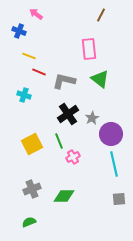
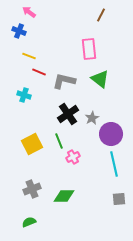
pink arrow: moved 7 px left, 2 px up
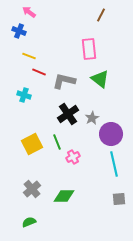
green line: moved 2 px left, 1 px down
gray cross: rotated 18 degrees counterclockwise
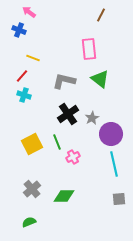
blue cross: moved 1 px up
yellow line: moved 4 px right, 2 px down
red line: moved 17 px left, 4 px down; rotated 72 degrees counterclockwise
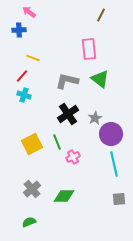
blue cross: rotated 24 degrees counterclockwise
gray L-shape: moved 3 px right
gray star: moved 3 px right
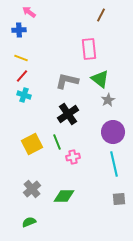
yellow line: moved 12 px left
gray star: moved 13 px right, 18 px up
purple circle: moved 2 px right, 2 px up
pink cross: rotated 16 degrees clockwise
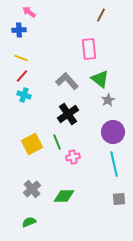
gray L-shape: rotated 35 degrees clockwise
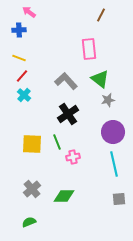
yellow line: moved 2 px left
gray L-shape: moved 1 px left
cyan cross: rotated 24 degrees clockwise
gray star: rotated 16 degrees clockwise
yellow square: rotated 30 degrees clockwise
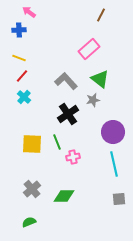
pink rectangle: rotated 55 degrees clockwise
cyan cross: moved 2 px down
gray star: moved 15 px left
